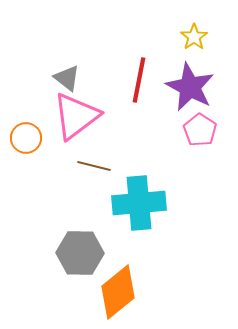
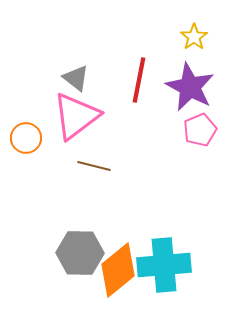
gray triangle: moved 9 px right
pink pentagon: rotated 16 degrees clockwise
cyan cross: moved 25 px right, 62 px down
orange diamond: moved 22 px up
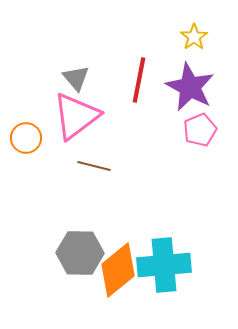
gray triangle: rotated 12 degrees clockwise
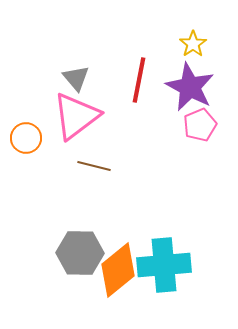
yellow star: moved 1 px left, 7 px down
pink pentagon: moved 5 px up
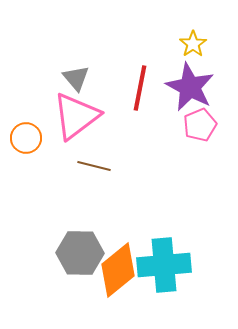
red line: moved 1 px right, 8 px down
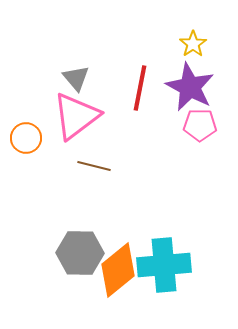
pink pentagon: rotated 24 degrees clockwise
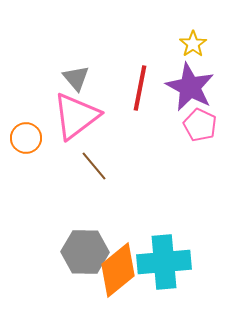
pink pentagon: rotated 24 degrees clockwise
brown line: rotated 36 degrees clockwise
gray hexagon: moved 5 px right, 1 px up
cyan cross: moved 3 px up
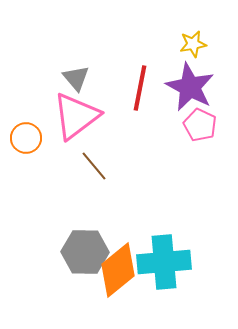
yellow star: rotated 24 degrees clockwise
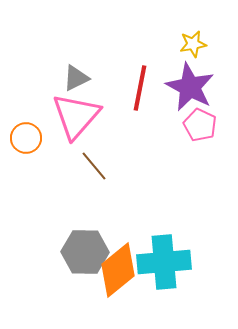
gray triangle: rotated 44 degrees clockwise
pink triangle: rotated 12 degrees counterclockwise
